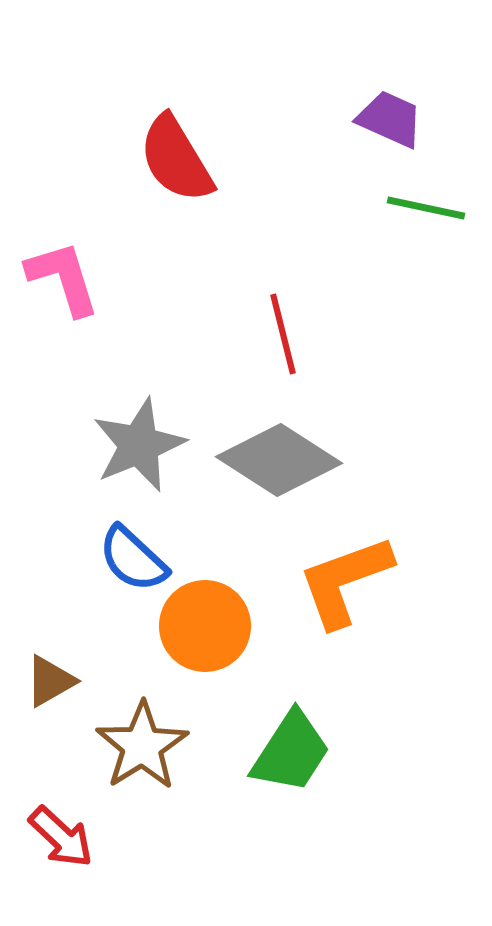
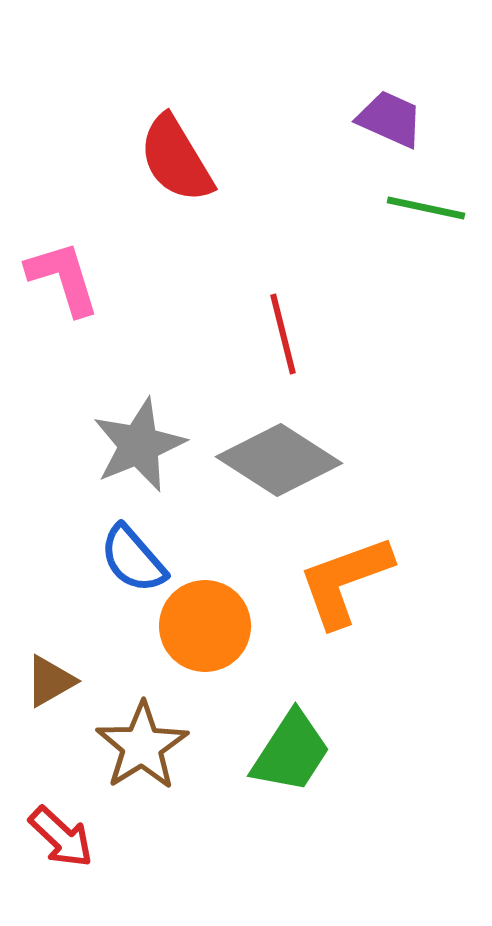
blue semicircle: rotated 6 degrees clockwise
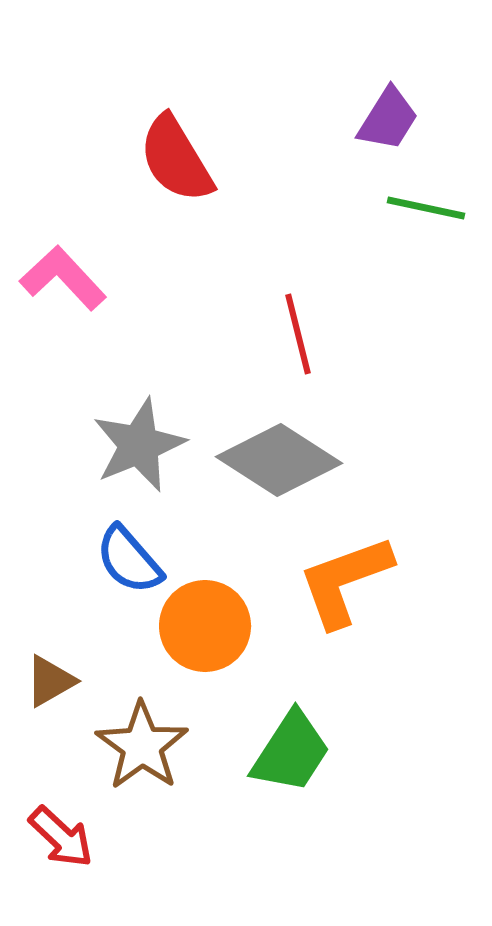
purple trapezoid: moved 2 px left; rotated 98 degrees clockwise
pink L-shape: rotated 26 degrees counterclockwise
red line: moved 15 px right
blue semicircle: moved 4 px left, 1 px down
brown star: rotated 4 degrees counterclockwise
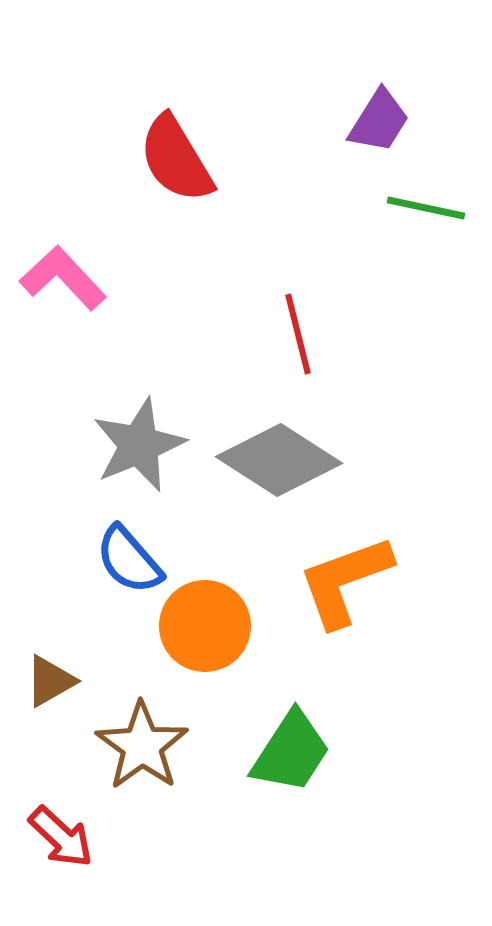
purple trapezoid: moved 9 px left, 2 px down
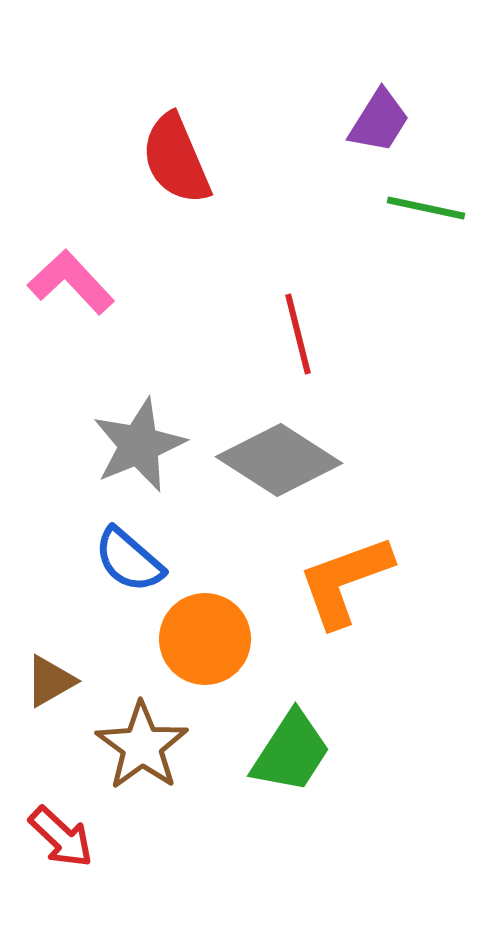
red semicircle: rotated 8 degrees clockwise
pink L-shape: moved 8 px right, 4 px down
blue semicircle: rotated 8 degrees counterclockwise
orange circle: moved 13 px down
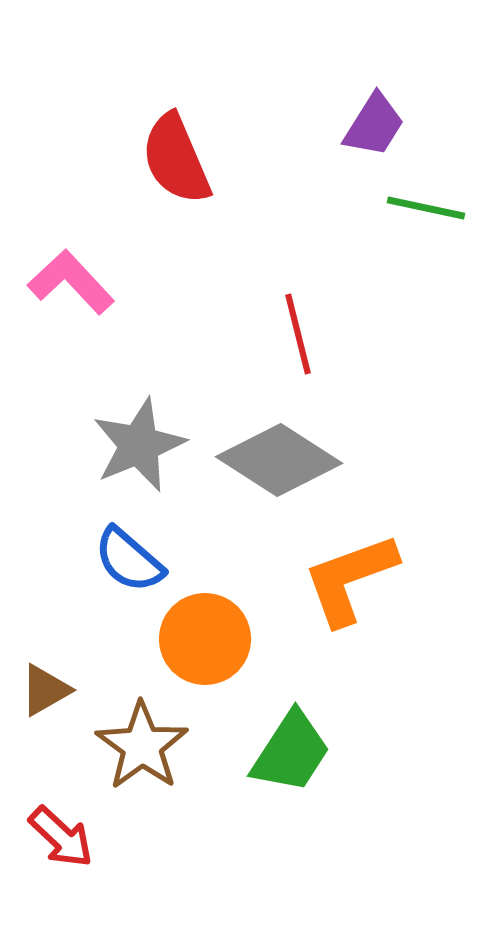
purple trapezoid: moved 5 px left, 4 px down
orange L-shape: moved 5 px right, 2 px up
brown triangle: moved 5 px left, 9 px down
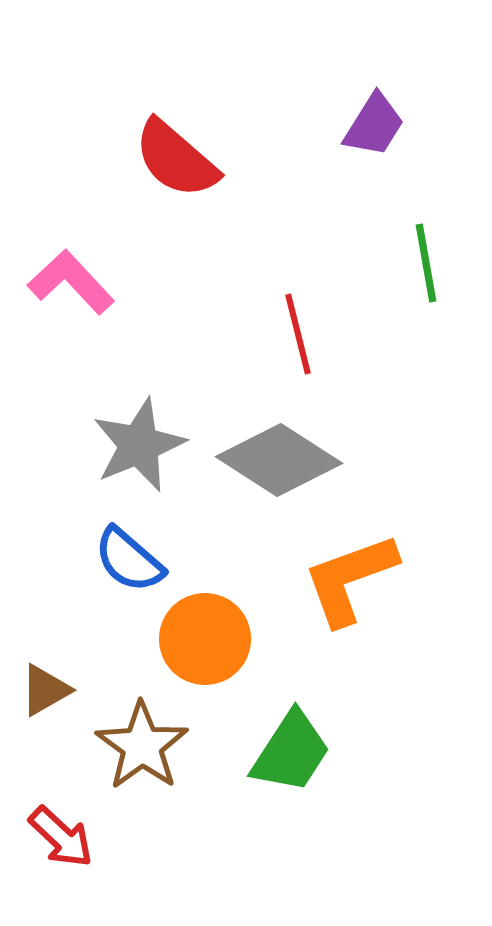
red semicircle: rotated 26 degrees counterclockwise
green line: moved 55 px down; rotated 68 degrees clockwise
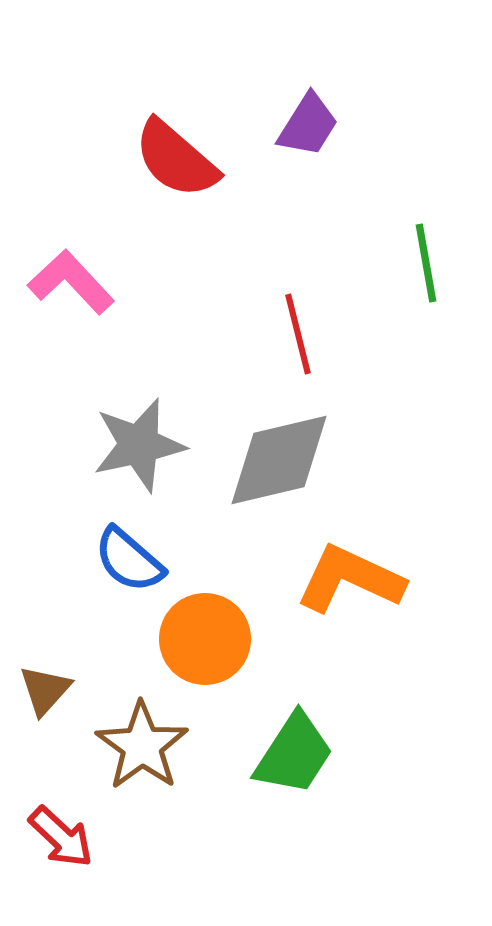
purple trapezoid: moved 66 px left
gray star: rotated 10 degrees clockwise
gray diamond: rotated 46 degrees counterclockwise
orange L-shape: rotated 45 degrees clockwise
brown triangle: rotated 18 degrees counterclockwise
green trapezoid: moved 3 px right, 2 px down
